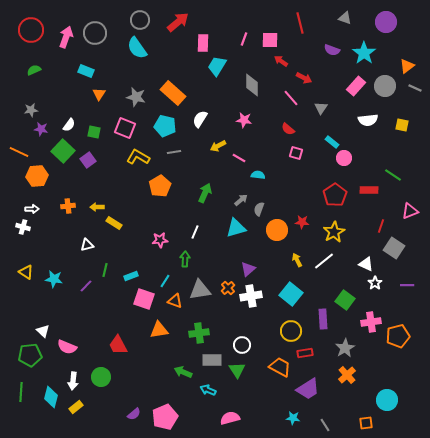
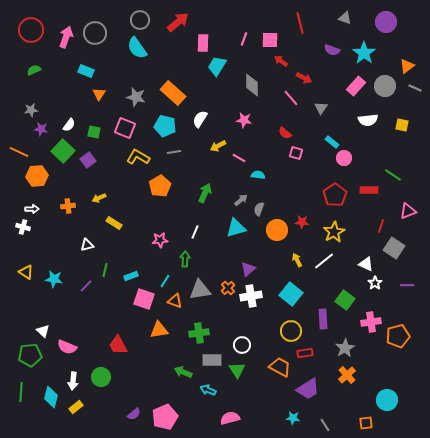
red semicircle at (288, 129): moved 3 px left, 4 px down
yellow arrow at (97, 207): moved 2 px right, 9 px up; rotated 24 degrees counterclockwise
pink triangle at (410, 211): moved 2 px left
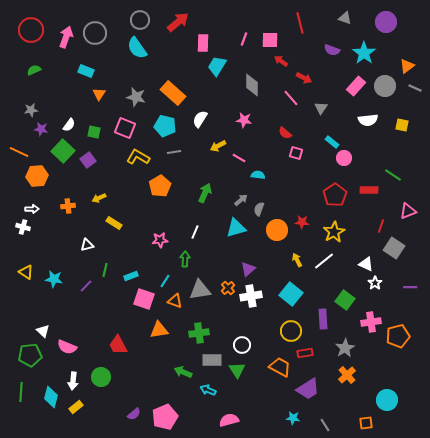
purple line at (407, 285): moved 3 px right, 2 px down
pink semicircle at (230, 418): moved 1 px left, 2 px down
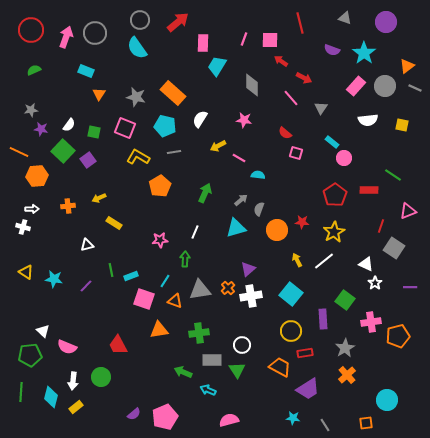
green line at (105, 270): moved 6 px right; rotated 24 degrees counterclockwise
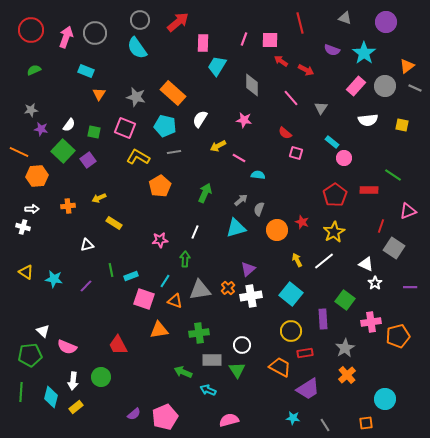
red arrow at (304, 78): moved 2 px right, 8 px up
red star at (302, 222): rotated 16 degrees clockwise
cyan circle at (387, 400): moved 2 px left, 1 px up
